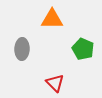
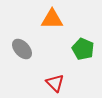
gray ellipse: rotated 45 degrees counterclockwise
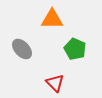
green pentagon: moved 8 px left
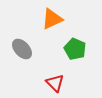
orange triangle: rotated 25 degrees counterclockwise
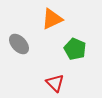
gray ellipse: moved 3 px left, 5 px up
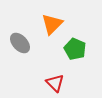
orange triangle: moved 5 px down; rotated 20 degrees counterclockwise
gray ellipse: moved 1 px right, 1 px up
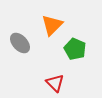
orange triangle: moved 1 px down
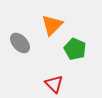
red triangle: moved 1 px left, 1 px down
